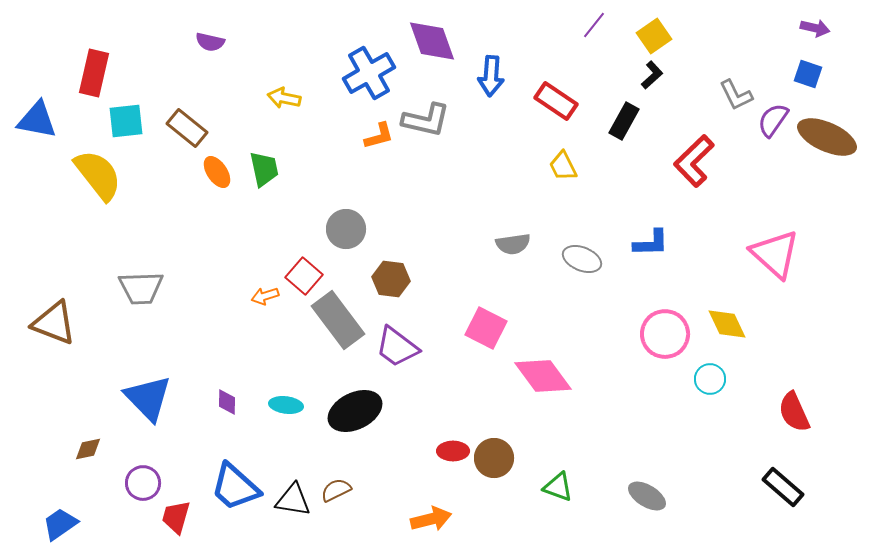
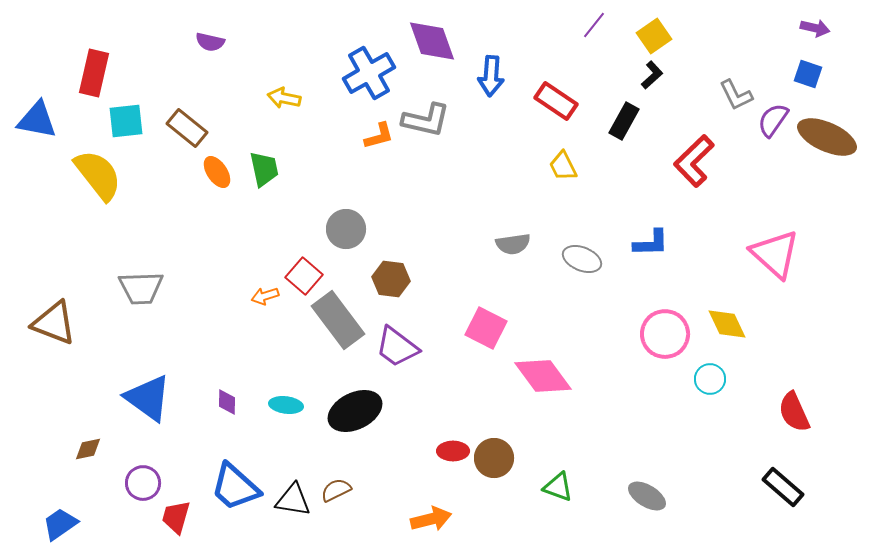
blue triangle at (148, 398): rotated 10 degrees counterclockwise
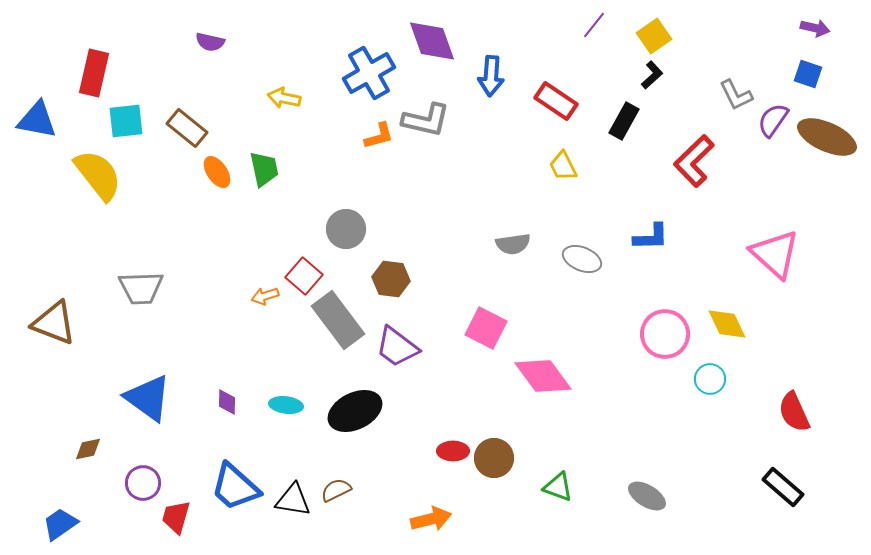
blue L-shape at (651, 243): moved 6 px up
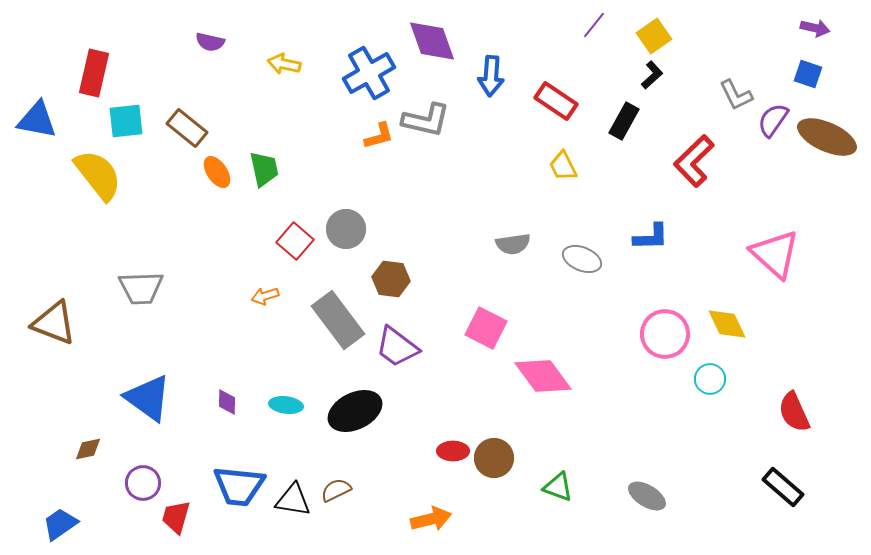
yellow arrow at (284, 98): moved 34 px up
red square at (304, 276): moved 9 px left, 35 px up
blue trapezoid at (235, 487): moved 4 px right, 1 px up; rotated 36 degrees counterclockwise
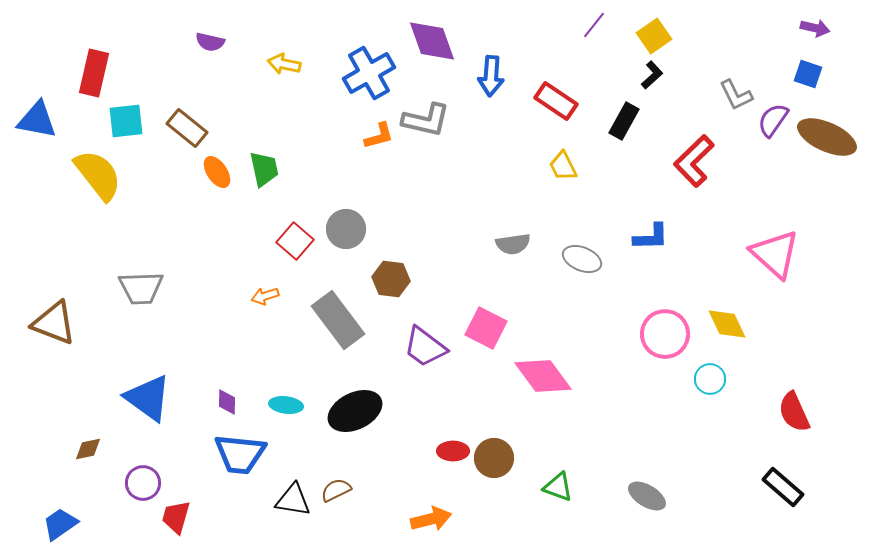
purple trapezoid at (397, 347): moved 28 px right
blue trapezoid at (239, 486): moved 1 px right, 32 px up
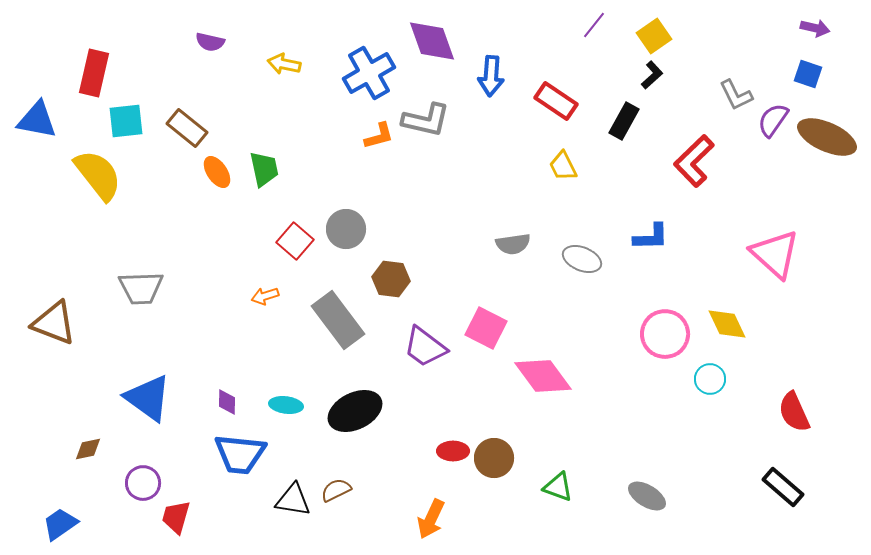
orange arrow at (431, 519): rotated 129 degrees clockwise
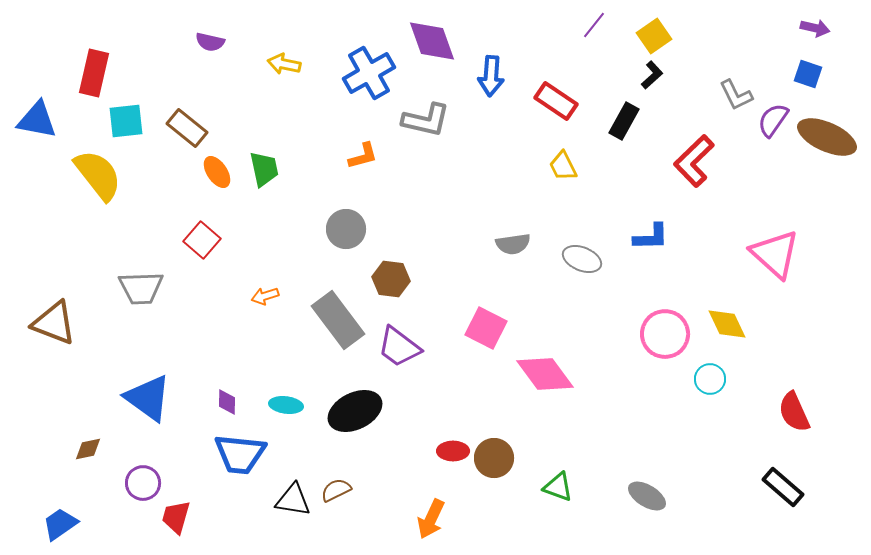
orange L-shape at (379, 136): moved 16 px left, 20 px down
red square at (295, 241): moved 93 px left, 1 px up
purple trapezoid at (425, 347): moved 26 px left
pink diamond at (543, 376): moved 2 px right, 2 px up
